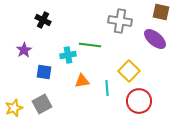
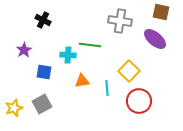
cyan cross: rotated 14 degrees clockwise
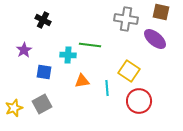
gray cross: moved 6 px right, 2 px up
yellow square: rotated 10 degrees counterclockwise
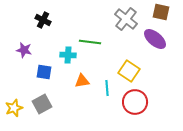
gray cross: rotated 30 degrees clockwise
green line: moved 3 px up
purple star: rotated 28 degrees counterclockwise
red circle: moved 4 px left, 1 px down
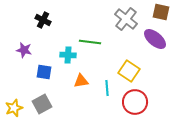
orange triangle: moved 1 px left
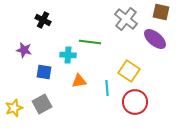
orange triangle: moved 2 px left
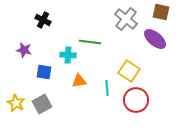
red circle: moved 1 px right, 2 px up
yellow star: moved 2 px right, 5 px up; rotated 24 degrees counterclockwise
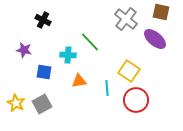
green line: rotated 40 degrees clockwise
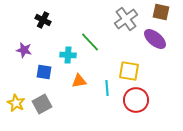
gray cross: rotated 15 degrees clockwise
yellow square: rotated 25 degrees counterclockwise
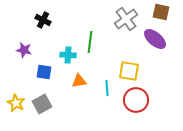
green line: rotated 50 degrees clockwise
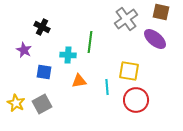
black cross: moved 1 px left, 7 px down
purple star: rotated 14 degrees clockwise
cyan line: moved 1 px up
